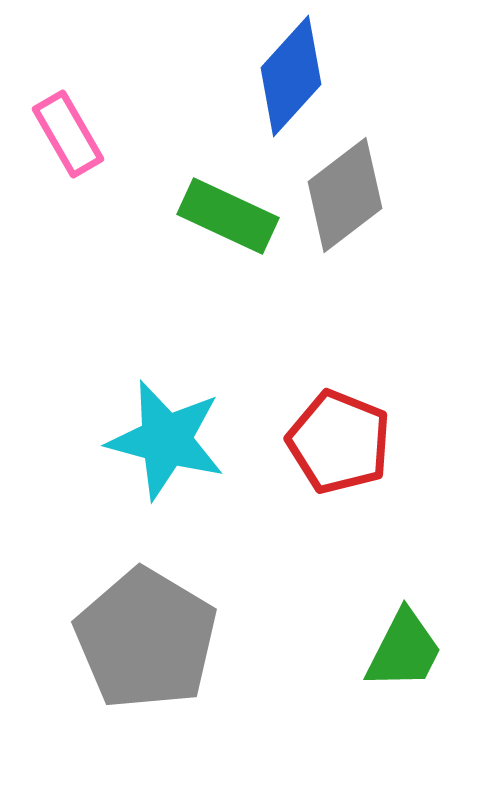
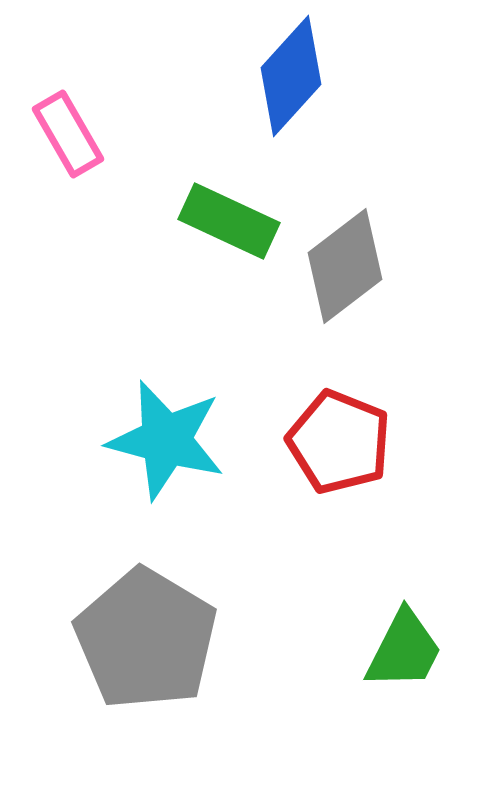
gray diamond: moved 71 px down
green rectangle: moved 1 px right, 5 px down
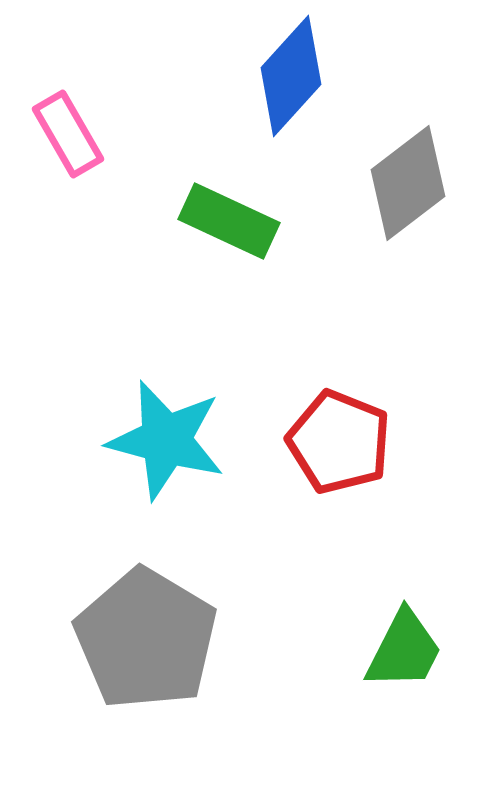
gray diamond: moved 63 px right, 83 px up
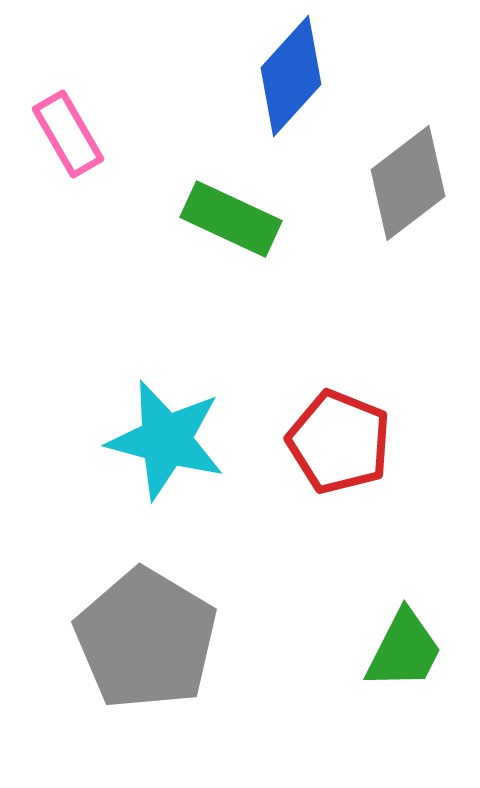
green rectangle: moved 2 px right, 2 px up
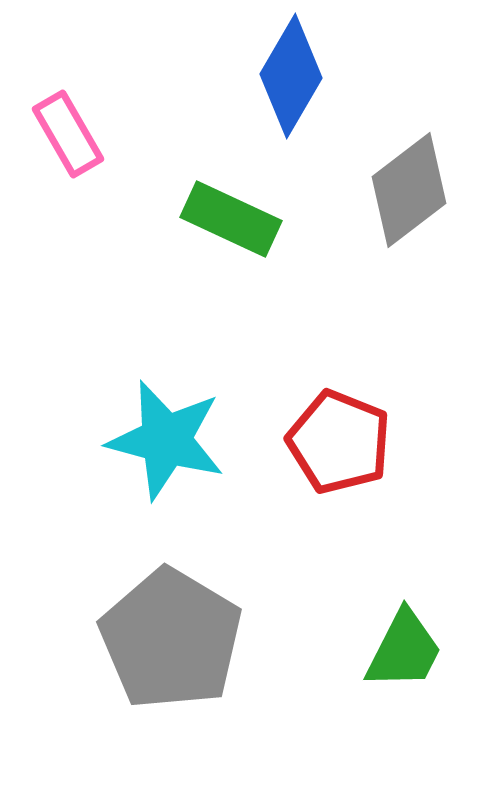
blue diamond: rotated 12 degrees counterclockwise
gray diamond: moved 1 px right, 7 px down
gray pentagon: moved 25 px right
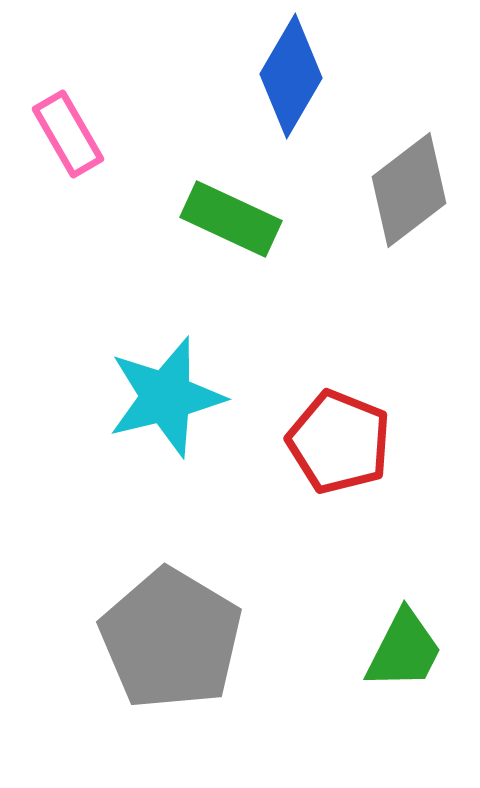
cyan star: moved 43 px up; rotated 29 degrees counterclockwise
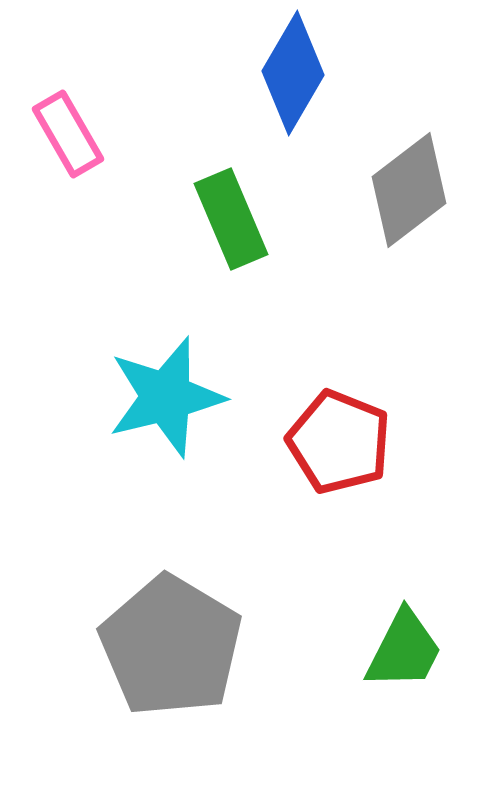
blue diamond: moved 2 px right, 3 px up
green rectangle: rotated 42 degrees clockwise
gray pentagon: moved 7 px down
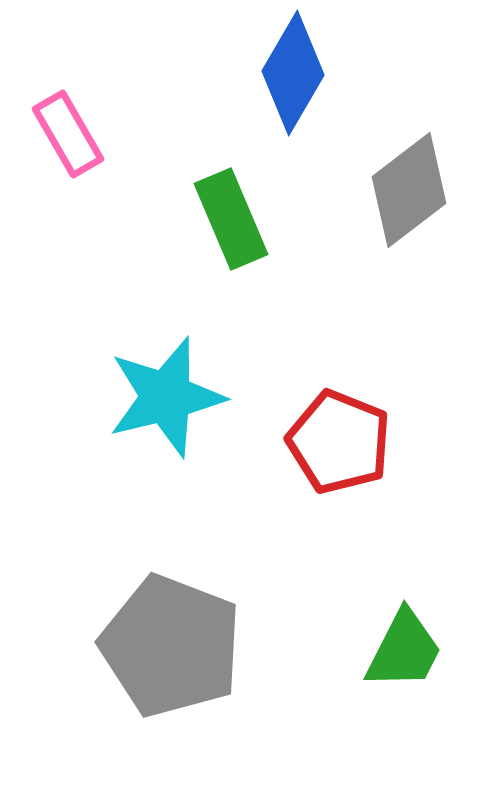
gray pentagon: rotated 10 degrees counterclockwise
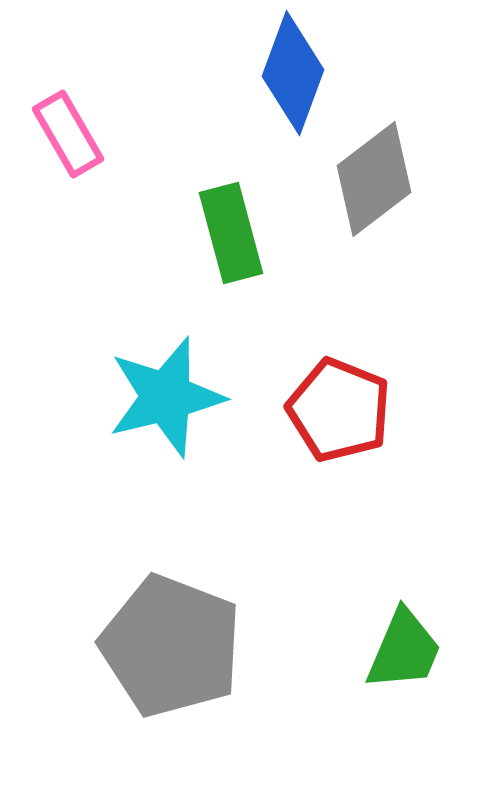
blue diamond: rotated 10 degrees counterclockwise
gray diamond: moved 35 px left, 11 px up
green rectangle: moved 14 px down; rotated 8 degrees clockwise
red pentagon: moved 32 px up
green trapezoid: rotated 4 degrees counterclockwise
